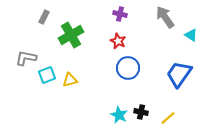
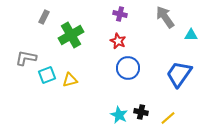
cyan triangle: rotated 32 degrees counterclockwise
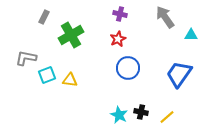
red star: moved 2 px up; rotated 21 degrees clockwise
yellow triangle: rotated 21 degrees clockwise
yellow line: moved 1 px left, 1 px up
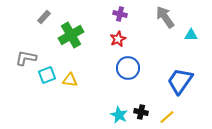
gray rectangle: rotated 16 degrees clockwise
blue trapezoid: moved 1 px right, 7 px down
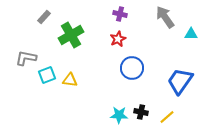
cyan triangle: moved 1 px up
blue circle: moved 4 px right
cyan star: rotated 24 degrees counterclockwise
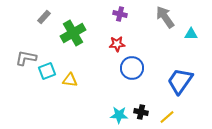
green cross: moved 2 px right, 2 px up
red star: moved 1 px left, 5 px down; rotated 21 degrees clockwise
cyan square: moved 4 px up
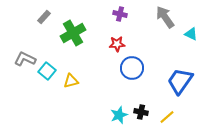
cyan triangle: rotated 24 degrees clockwise
gray L-shape: moved 1 px left, 1 px down; rotated 15 degrees clockwise
cyan square: rotated 30 degrees counterclockwise
yellow triangle: moved 1 px right, 1 px down; rotated 21 degrees counterclockwise
cyan star: rotated 24 degrees counterclockwise
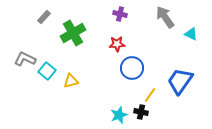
yellow line: moved 17 px left, 22 px up; rotated 14 degrees counterclockwise
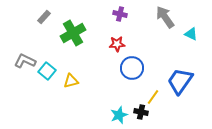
gray L-shape: moved 2 px down
yellow line: moved 3 px right, 2 px down
